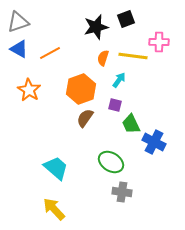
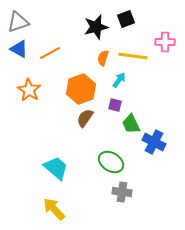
pink cross: moved 6 px right
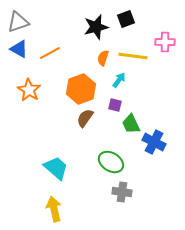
yellow arrow: rotated 30 degrees clockwise
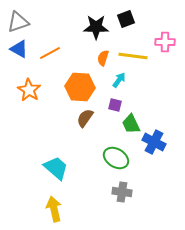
black star: rotated 15 degrees clockwise
orange hexagon: moved 1 px left, 2 px up; rotated 24 degrees clockwise
green ellipse: moved 5 px right, 4 px up
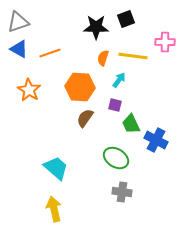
orange line: rotated 10 degrees clockwise
blue cross: moved 2 px right, 2 px up
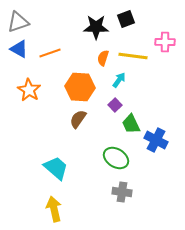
purple square: rotated 32 degrees clockwise
brown semicircle: moved 7 px left, 1 px down
